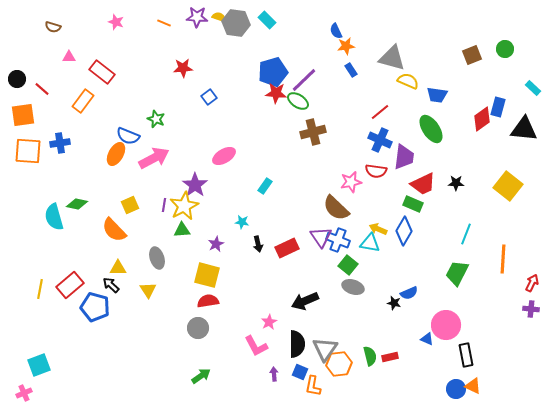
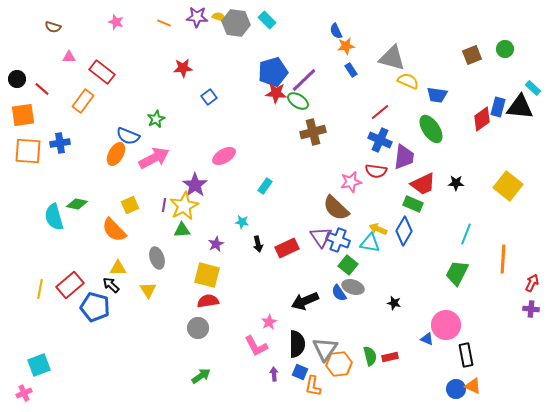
green star at (156, 119): rotated 24 degrees clockwise
black triangle at (524, 129): moved 4 px left, 22 px up
blue semicircle at (409, 293): moved 70 px left; rotated 78 degrees clockwise
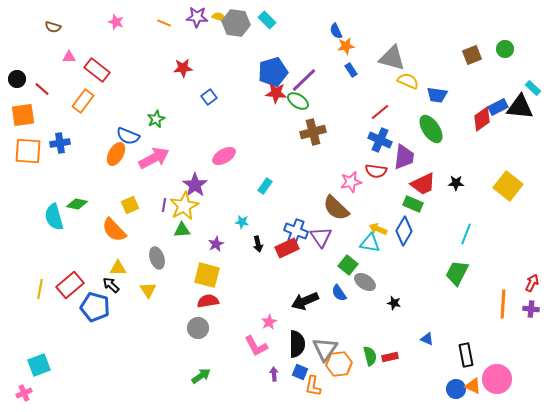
red rectangle at (102, 72): moved 5 px left, 2 px up
blue rectangle at (498, 107): rotated 48 degrees clockwise
blue cross at (338, 240): moved 42 px left, 9 px up
orange line at (503, 259): moved 45 px down
gray ellipse at (353, 287): moved 12 px right, 5 px up; rotated 15 degrees clockwise
pink circle at (446, 325): moved 51 px right, 54 px down
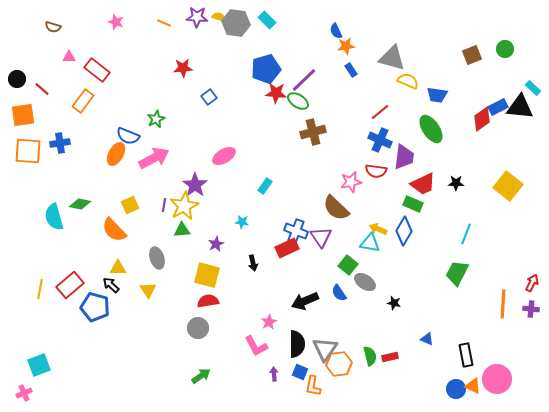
blue pentagon at (273, 72): moved 7 px left, 3 px up
green diamond at (77, 204): moved 3 px right
black arrow at (258, 244): moved 5 px left, 19 px down
